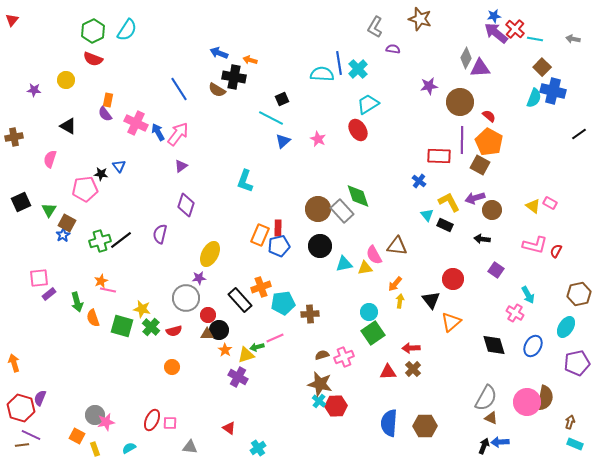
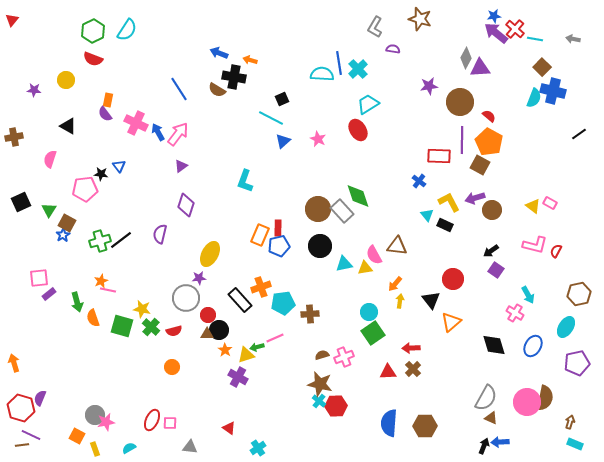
black arrow at (482, 239): moved 9 px right, 12 px down; rotated 42 degrees counterclockwise
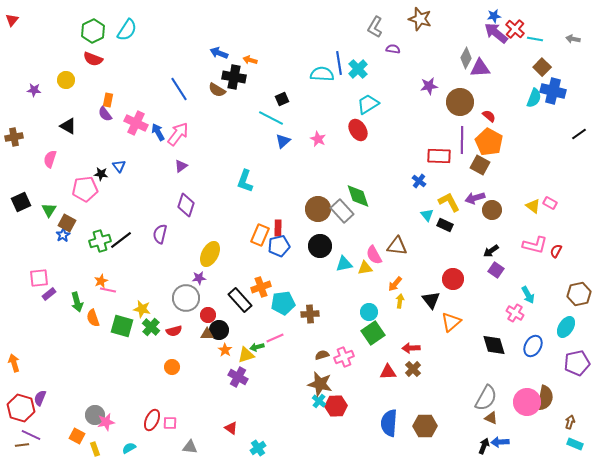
red triangle at (229, 428): moved 2 px right
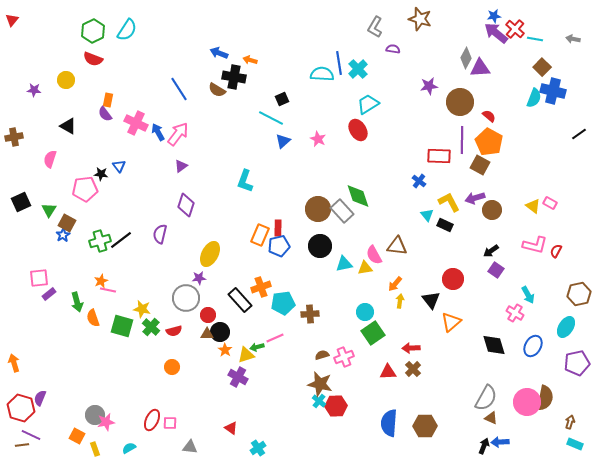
cyan circle at (369, 312): moved 4 px left
black circle at (219, 330): moved 1 px right, 2 px down
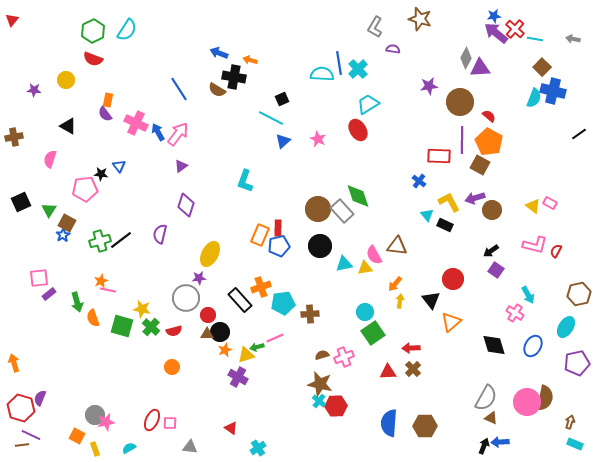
orange star at (225, 350): rotated 16 degrees clockwise
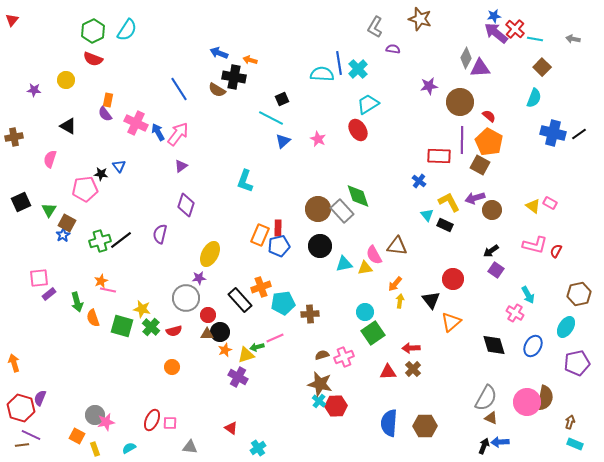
blue cross at (553, 91): moved 42 px down
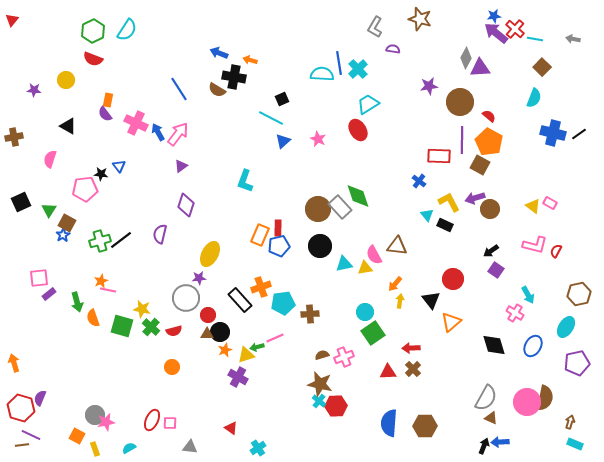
brown circle at (492, 210): moved 2 px left, 1 px up
gray rectangle at (342, 211): moved 2 px left, 4 px up
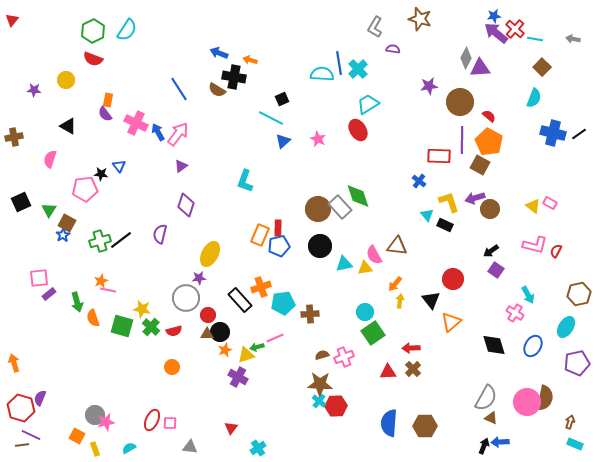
yellow L-shape at (449, 202): rotated 10 degrees clockwise
brown star at (320, 384): rotated 10 degrees counterclockwise
red triangle at (231, 428): rotated 32 degrees clockwise
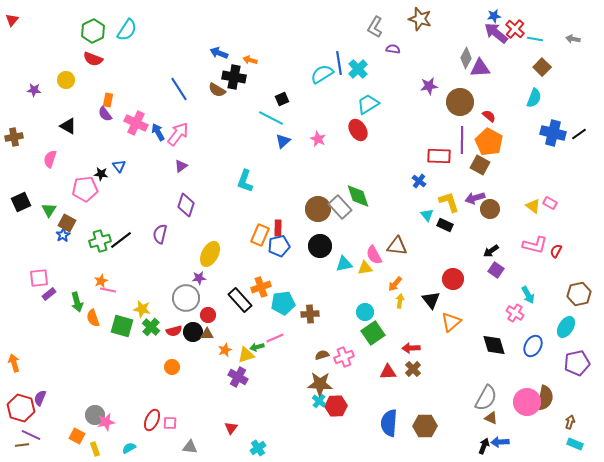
cyan semicircle at (322, 74): rotated 35 degrees counterclockwise
black circle at (220, 332): moved 27 px left
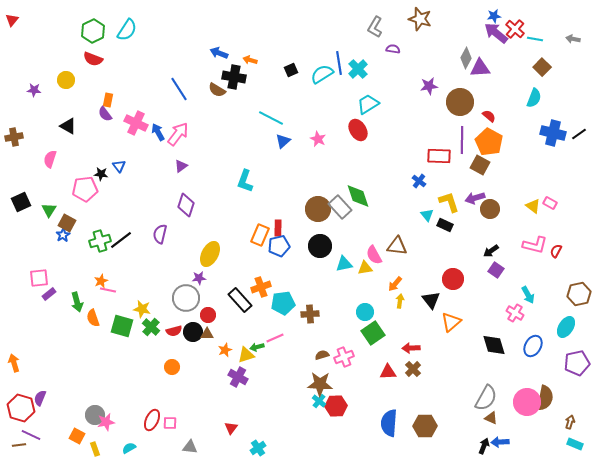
black square at (282, 99): moved 9 px right, 29 px up
brown line at (22, 445): moved 3 px left
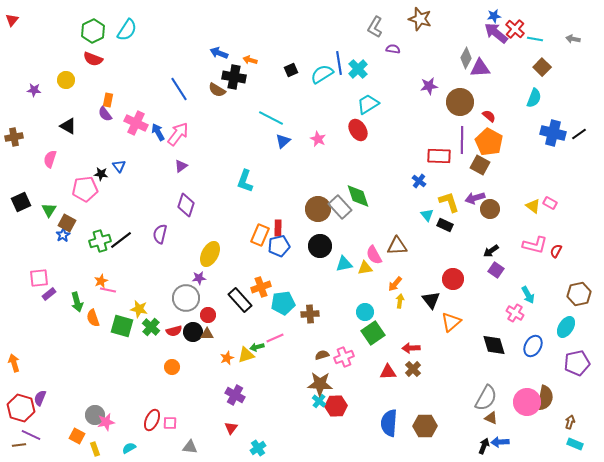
brown triangle at (397, 246): rotated 10 degrees counterclockwise
yellow star at (142, 309): moved 3 px left
orange star at (225, 350): moved 2 px right, 8 px down
purple cross at (238, 377): moved 3 px left, 18 px down
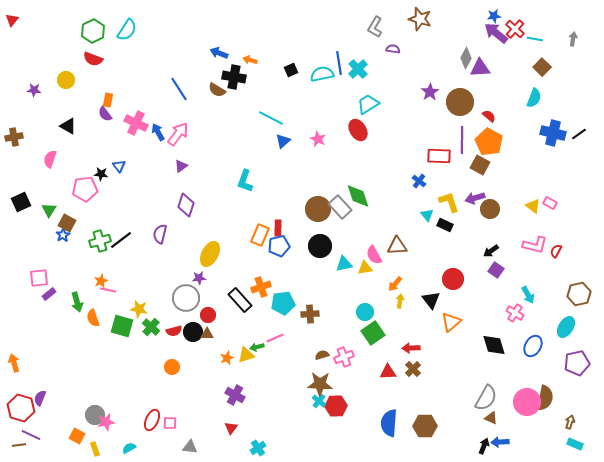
gray arrow at (573, 39): rotated 88 degrees clockwise
cyan semicircle at (322, 74): rotated 20 degrees clockwise
purple star at (429, 86): moved 1 px right, 6 px down; rotated 24 degrees counterclockwise
